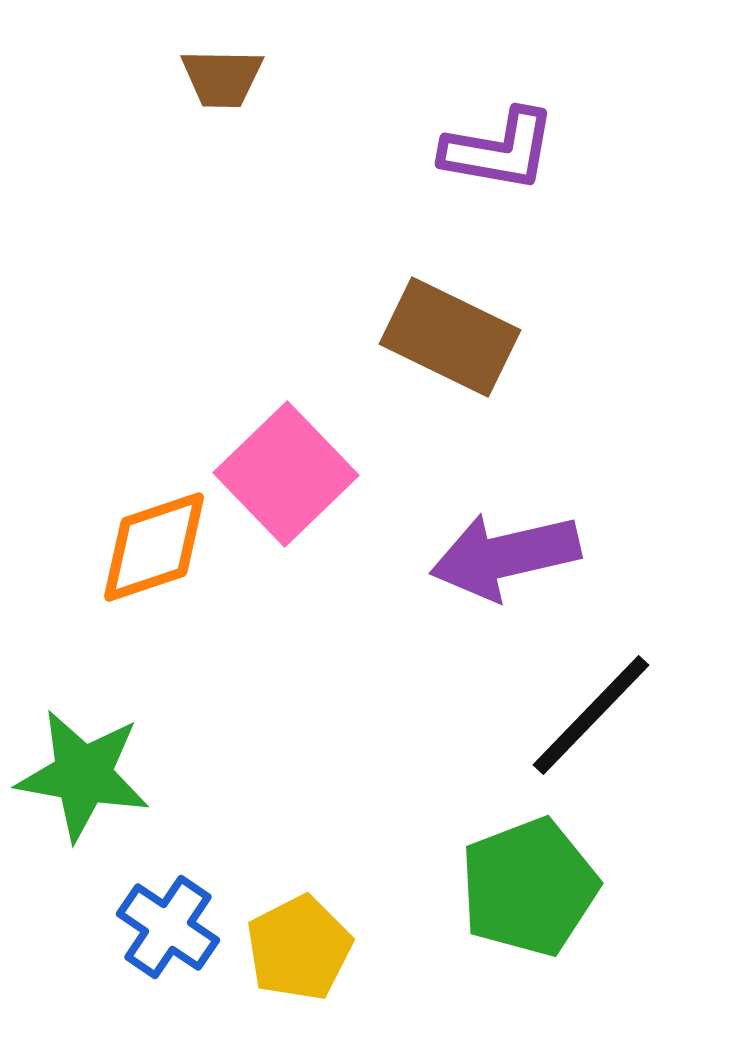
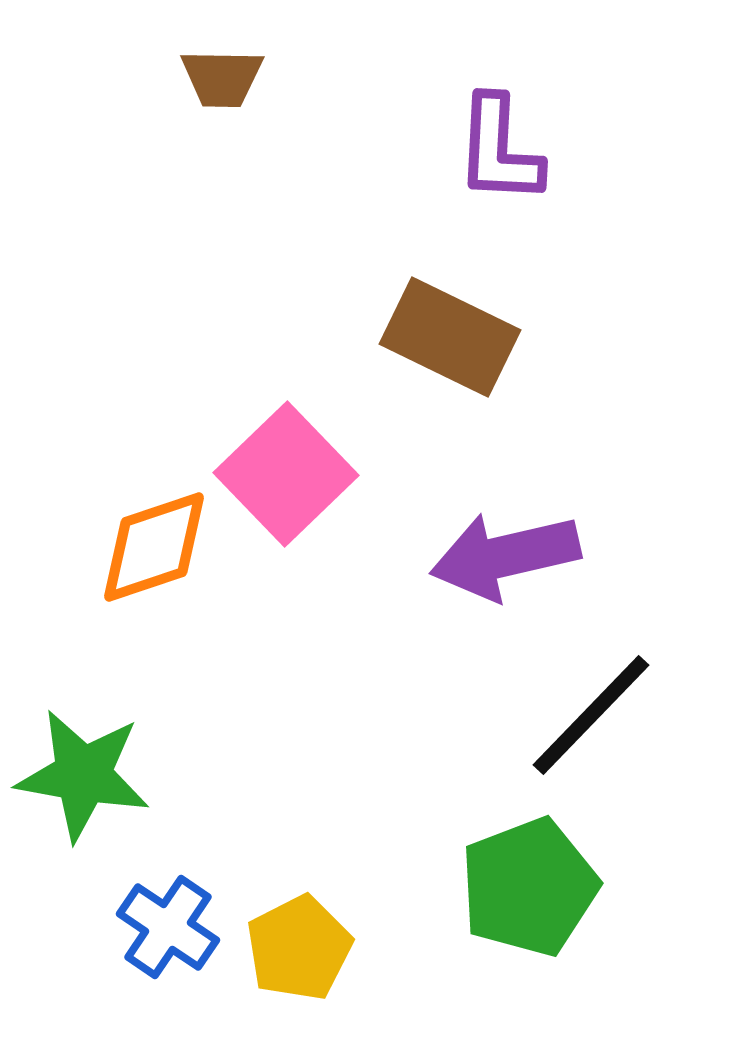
purple L-shape: rotated 83 degrees clockwise
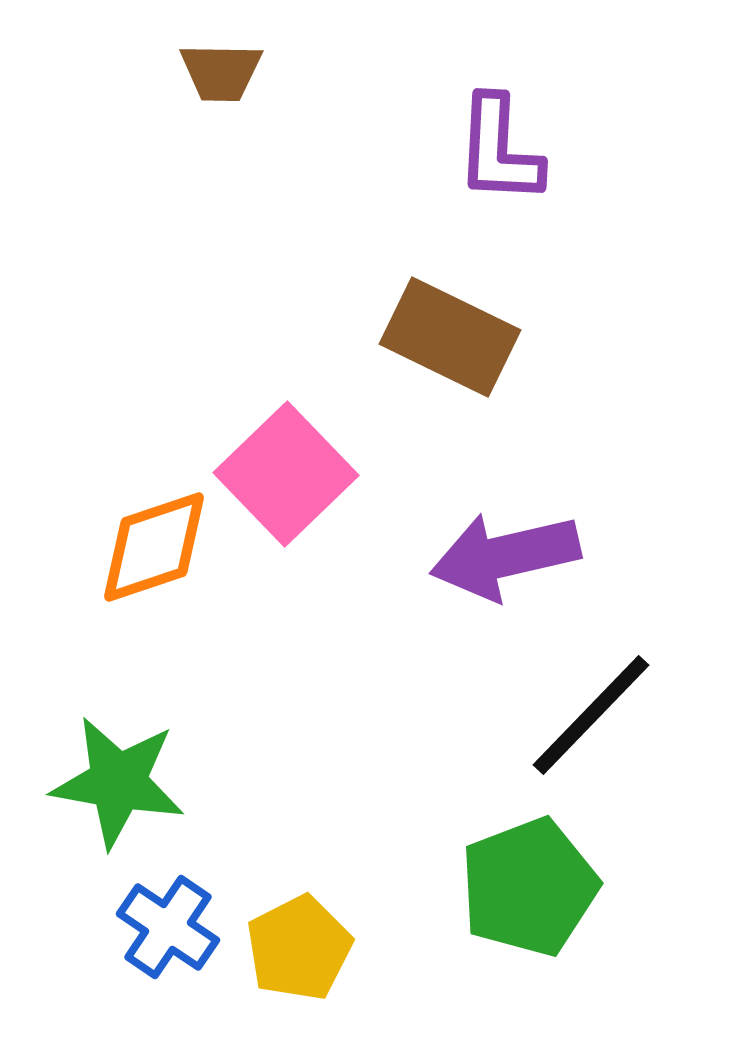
brown trapezoid: moved 1 px left, 6 px up
green star: moved 35 px right, 7 px down
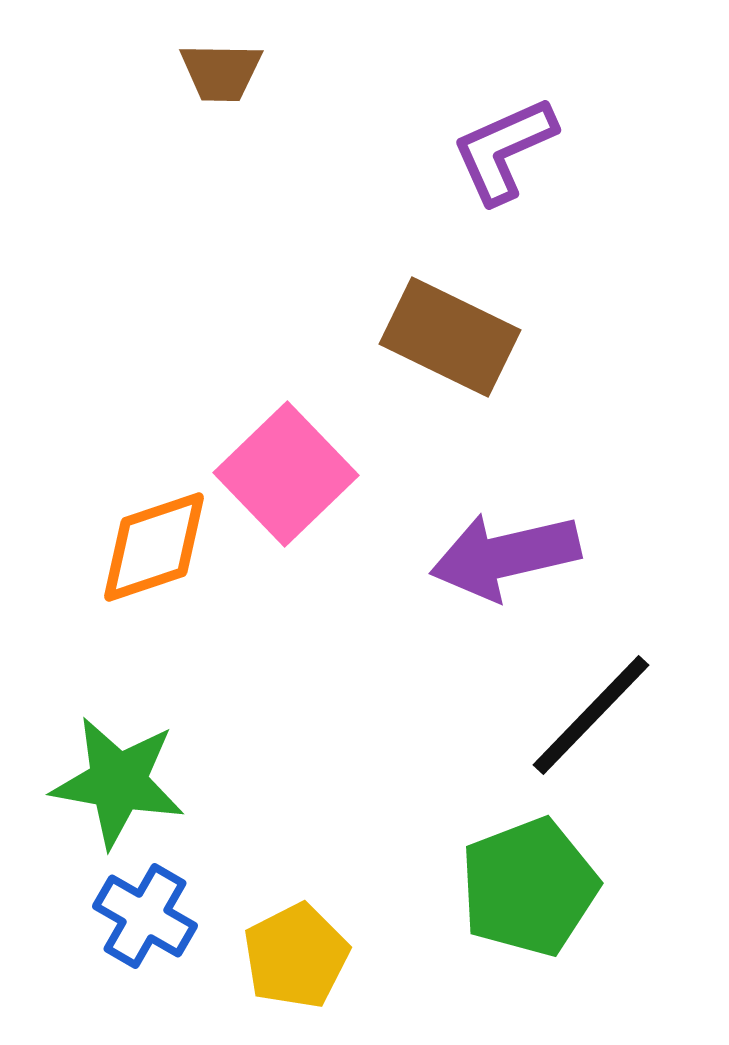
purple L-shape: moved 5 px right; rotated 63 degrees clockwise
blue cross: moved 23 px left, 11 px up; rotated 4 degrees counterclockwise
yellow pentagon: moved 3 px left, 8 px down
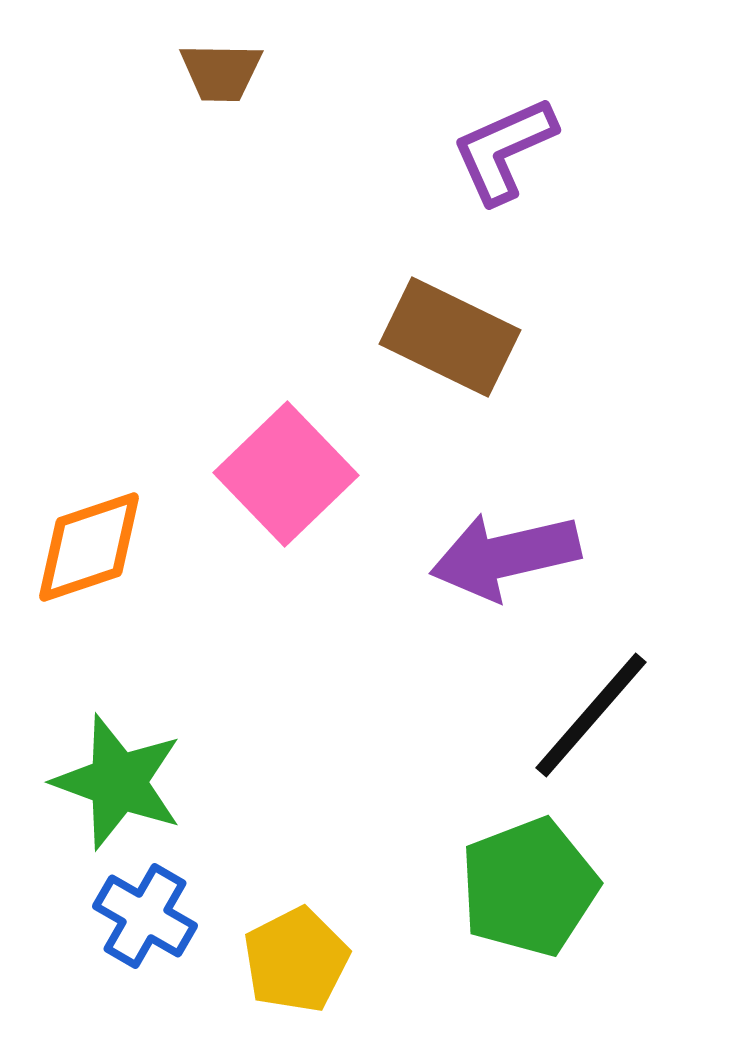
orange diamond: moved 65 px left
black line: rotated 3 degrees counterclockwise
green star: rotated 10 degrees clockwise
yellow pentagon: moved 4 px down
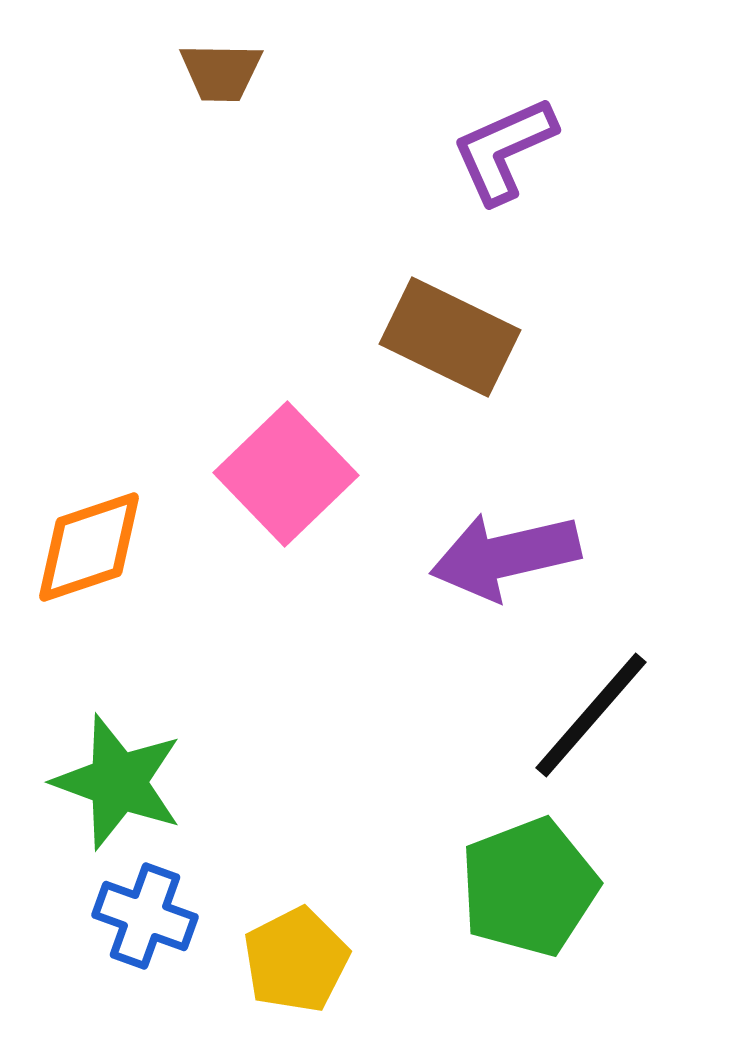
blue cross: rotated 10 degrees counterclockwise
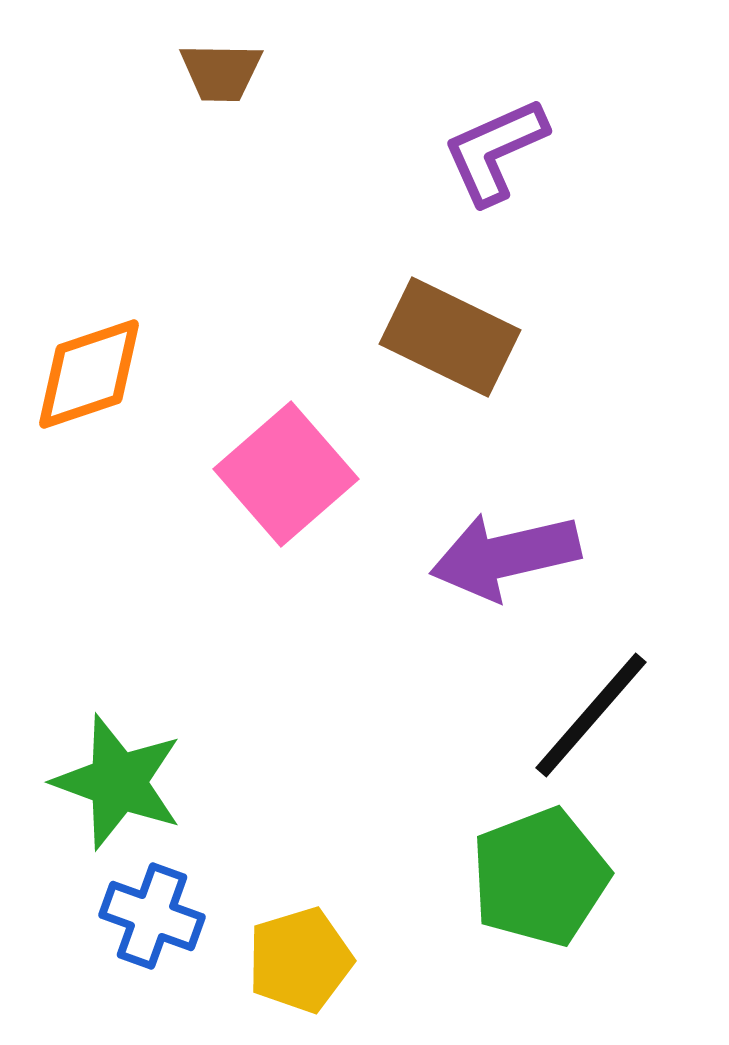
purple L-shape: moved 9 px left, 1 px down
pink square: rotated 3 degrees clockwise
orange diamond: moved 173 px up
green pentagon: moved 11 px right, 10 px up
blue cross: moved 7 px right
yellow pentagon: moved 4 px right; rotated 10 degrees clockwise
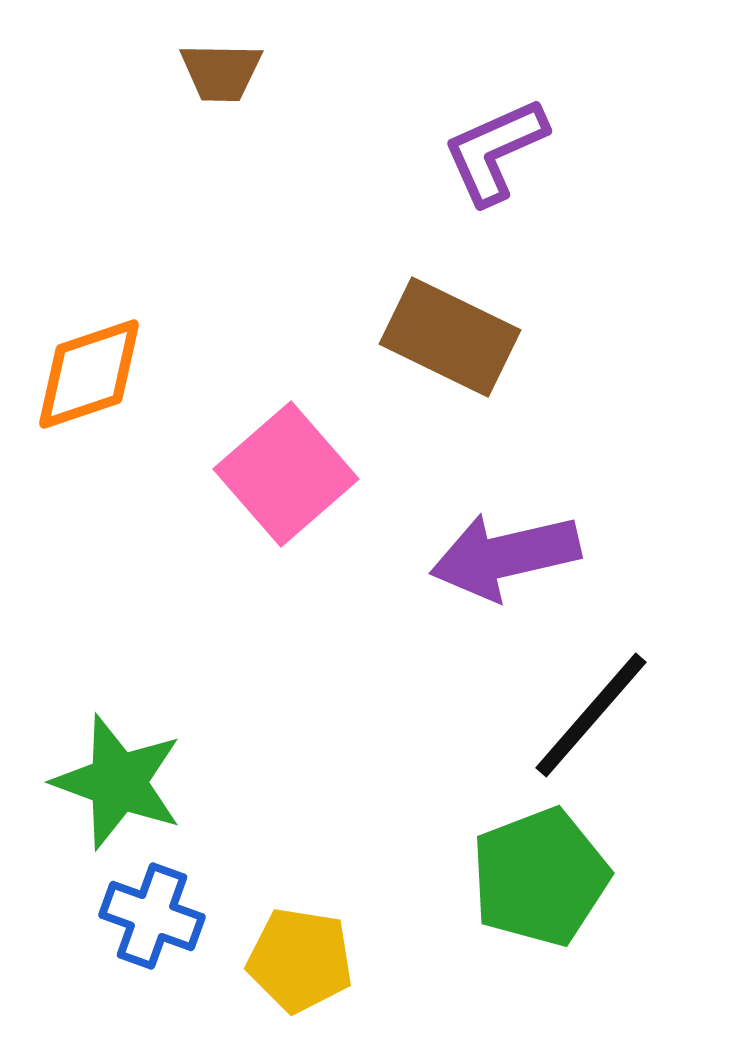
yellow pentagon: rotated 26 degrees clockwise
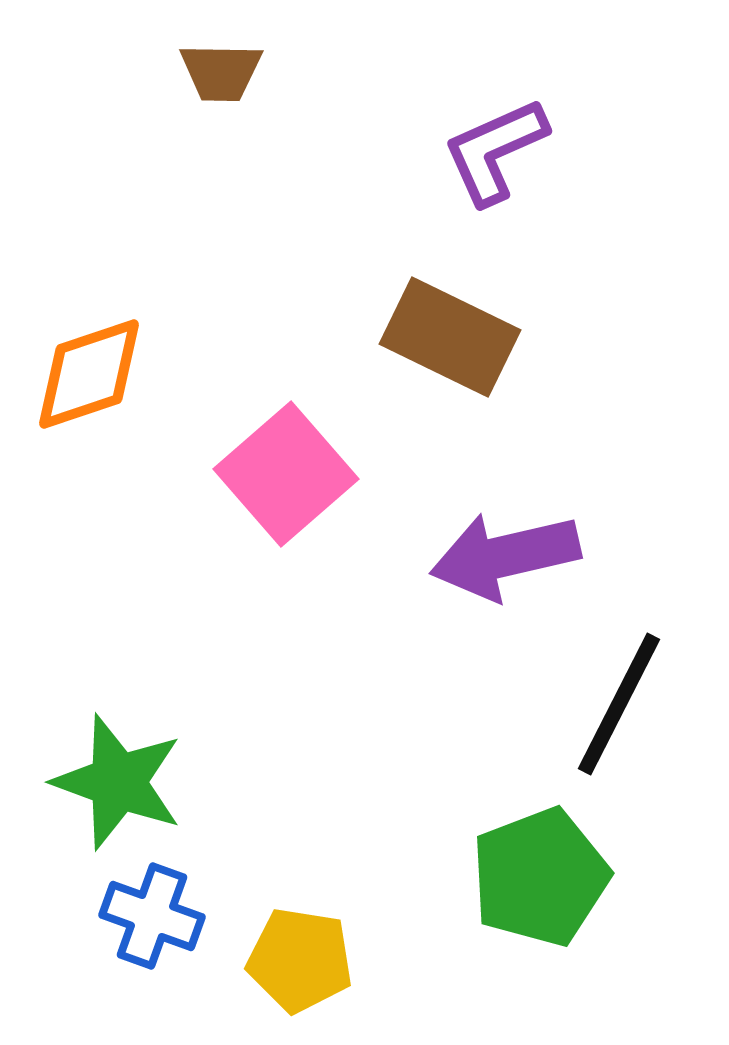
black line: moved 28 px right, 11 px up; rotated 14 degrees counterclockwise
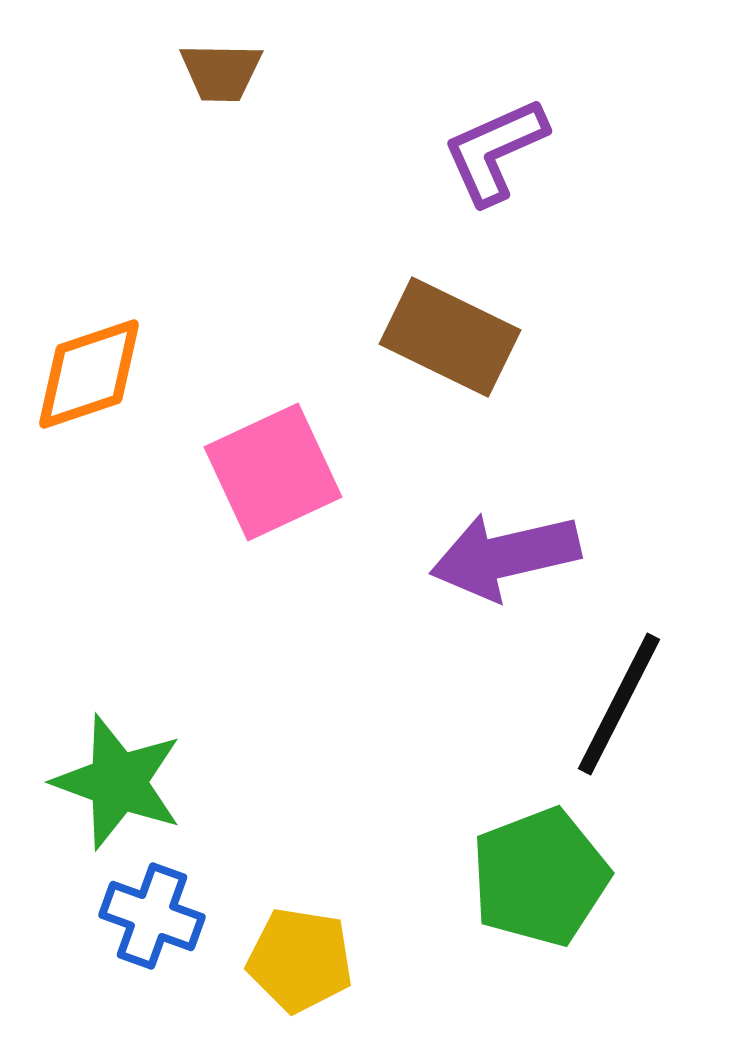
pink square: moved 13 px left, 2 px up; rotated 16 degrees clockwise
